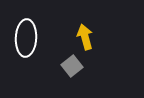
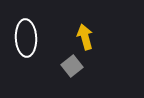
white ellipse: rotated 6 degrees counterclockwise
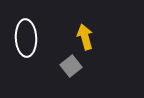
gray square: moved 1 px left
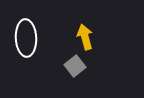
gray square: moved 4 px right
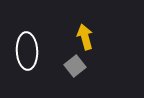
white ellipse: moved 1 px right, 13 px down
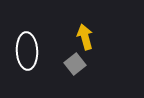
gray square: moved 2 px up
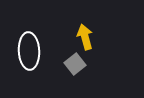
white ellipse: moved 2 px right
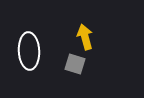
gray square: rotated 35 degrees counterclockwise
